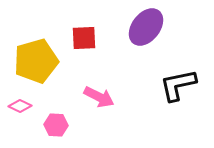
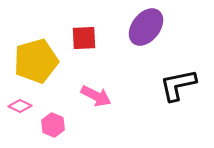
pink arrow: moved 3 px left, 1 px up
pink hexagon: moved 3 px left; rotated 20 degrees clockwise
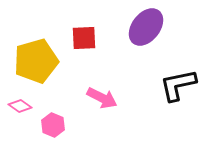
pink arrow: moved 6 px right, 2 px down
pink diamond: rotated 10 degrees clockwise
